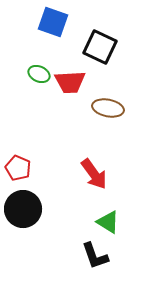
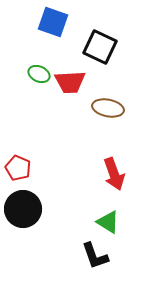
red arrow: moved 20 px right; rotated 16 degrees clockwise
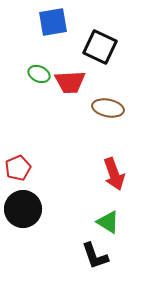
blue square: rotated 28 degrees counterclockwise
red pentagon: rotated 25 degrees clockwise
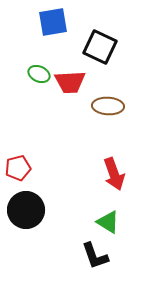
brown ellipse: moved 2 px up; rotated 8 degrees counterclockwise
red pentagon: rotated 10 degrees clockwise
black circle: moved 3 px right, 1 px down
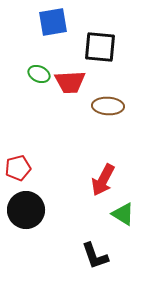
black square: rotated 20 degrees counterclockwise
red arrow: moved 11 px left, 6 px down; rotated 48 degrees clockwise
green triangle: moved 15 px right, 8 px up
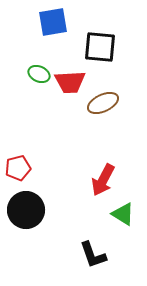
brown ellipse: moved 5 px left, 3 px up; rotated 28 degrees counterclockwise
black L-shape: moved 2 px left, 1 px up
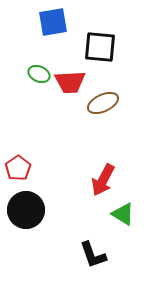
red pentagon: rotated 20 degrees counterclockwise
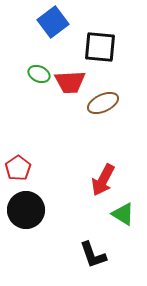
blue square: rotated 28 degrees counterclockwise
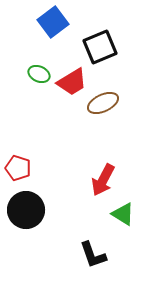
black square: rotated 28 degrees counterclockwise
red trapezoid: moved 2 px right; rotated 28 degrees counterclockwise
red pentagon: rotated 20 degrees counterclockwise
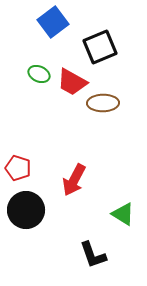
red trapezoid: rotated 60 degrees clockwise
brown ellipse: rotated 24 degrees clockwise
red arrow: moved 29 px left
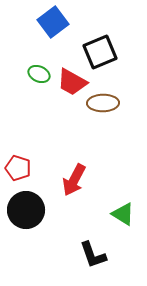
black square: moved 5 px down
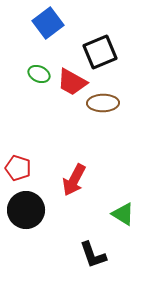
blue square: moved 5 px left, 1 px down
